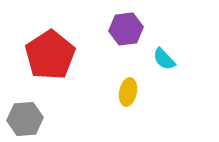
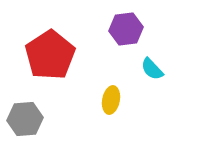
cyan semicircle: moved 12 px left, 10 px down
yellow ellipse: moved 17 px left, 8 px down
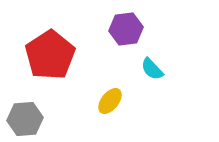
yellow ellipse: moved 1 px left, 1 px down; rotated 28 degrees clockwise
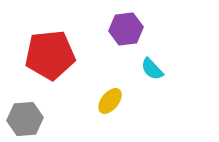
red pentagon: rotated 27 degrees clockwise
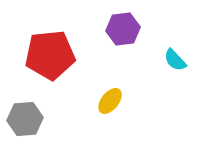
purple hexagon: moved 3 px left
cyan semicircle: moved 23 px right, 9 px up
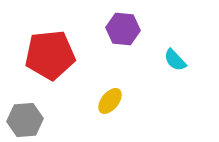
purple hexagon: rotated 12 degrees clockwise
gray hexagon: moved 1 px down
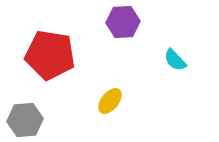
purple hexagon: moved 7 px up; rotated 8 degrees counterclockwise
red pentagon: rotated 15 degrees clockwise
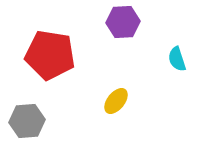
cyan semicircle: moved 2 px right, 1 px up; rotated 25 degrees clockwise
yellow ellipse: moved 6 px right
gray hexagon: moved 2 px right, 1 px down
